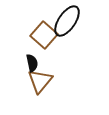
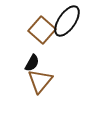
brown square: moved 2 px left, 5 px up
black semicircle: rotated 42 degrees clockwise
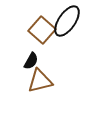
black semicircle: moved 1 px left, 2 px up
brown triangle: rotated 36 degrees clockwise
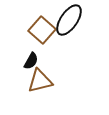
black ellipse: moved 2 px right, 1 px up
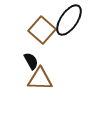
black semicircle: rotated 60 degrees counterclockwise
brown triangle: moved 2 px up; rotated 16 degrees clockwise
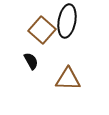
black ellipse: moved 2 px left, 1 px down; rotated 24 degrees counterclockwise
brown triangle: moved 28 px right
